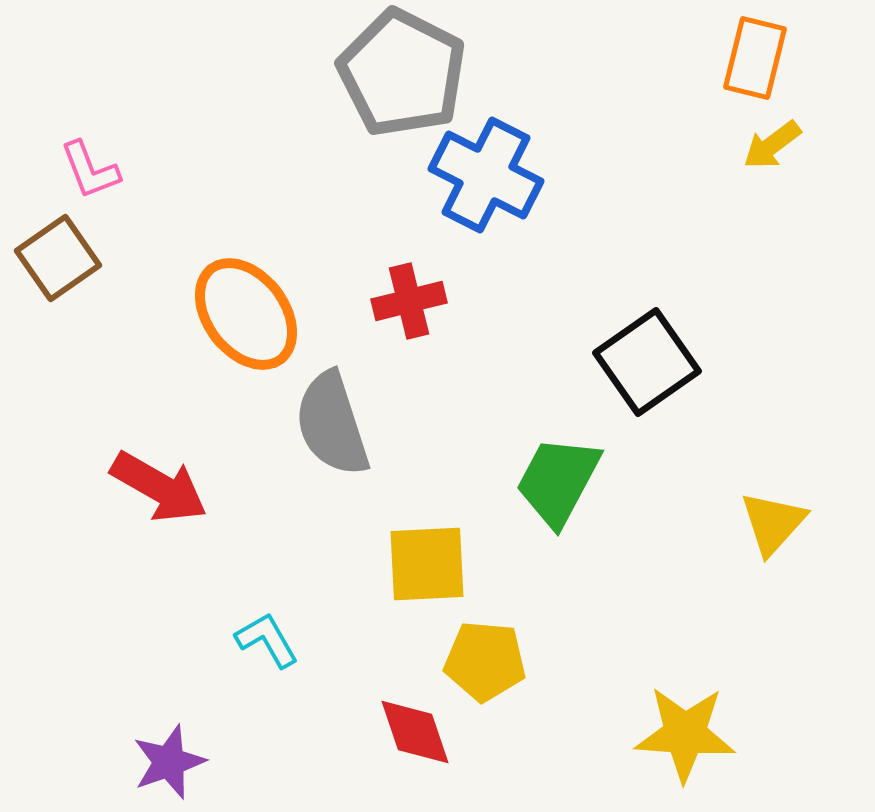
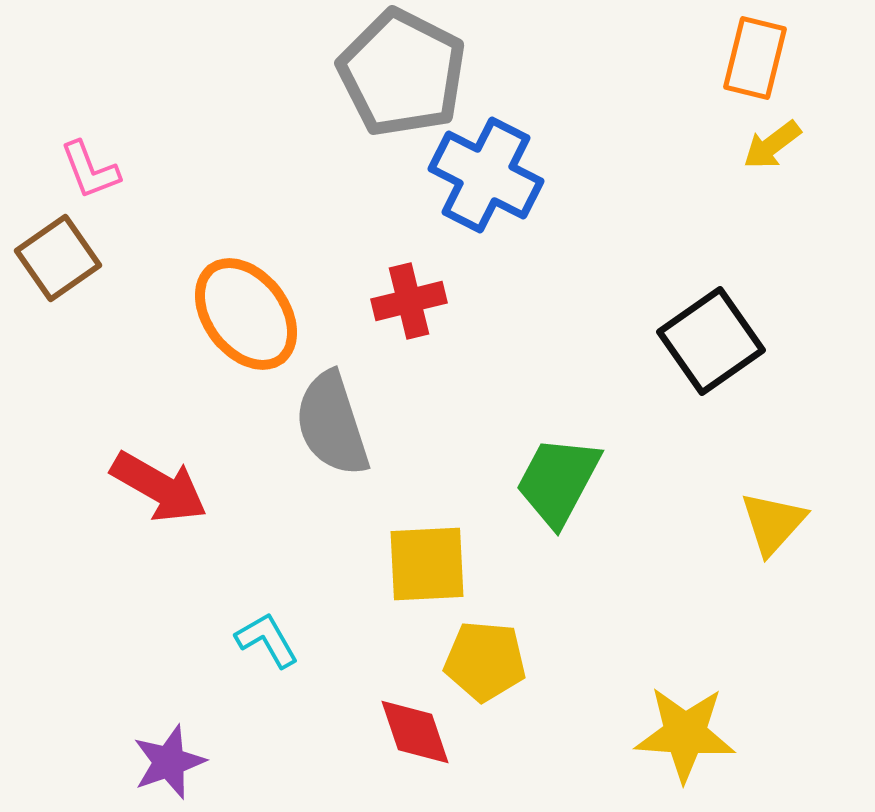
black square: moved 64 px right, 21 px up
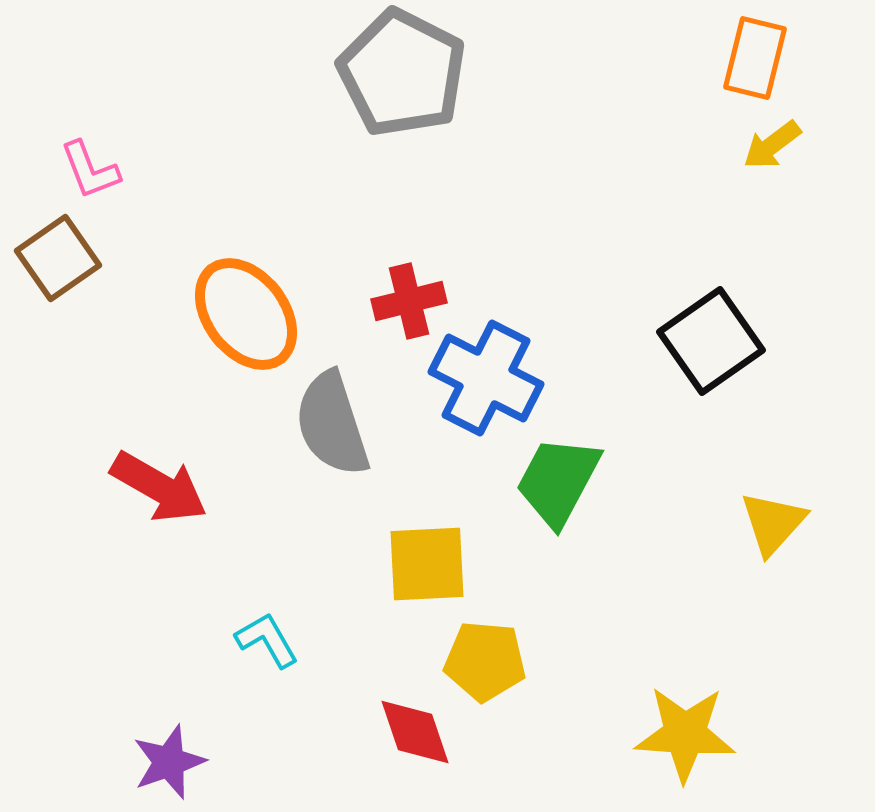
blue cross: moved 203 px down
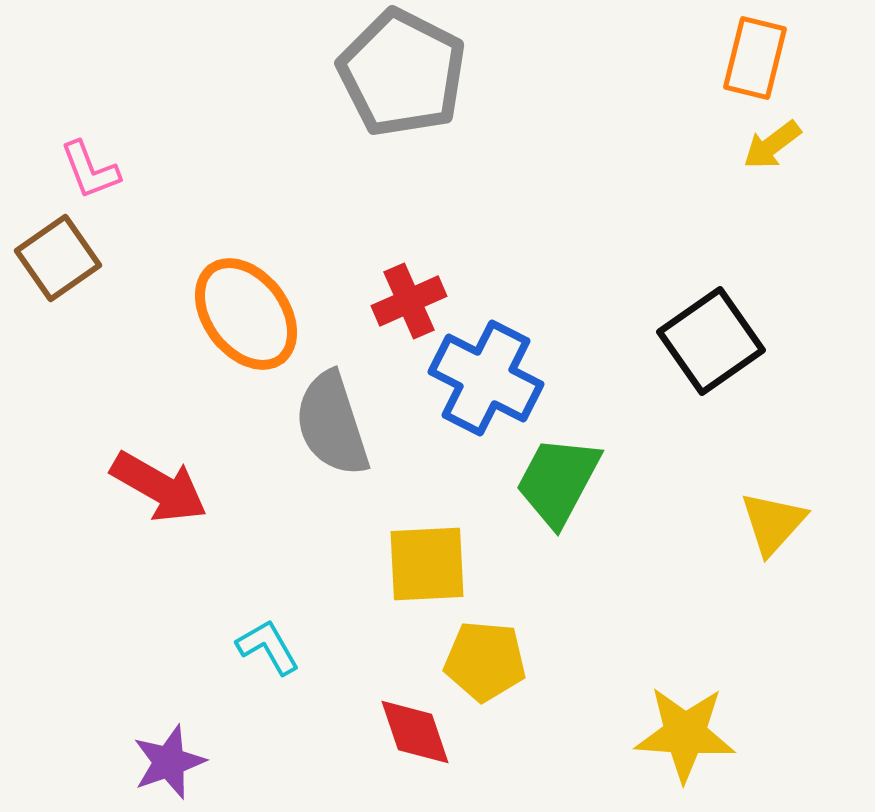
red cross: rotated 10 degrees counterclockwise
cyan L-shape: moved 1 px right, 7 px down
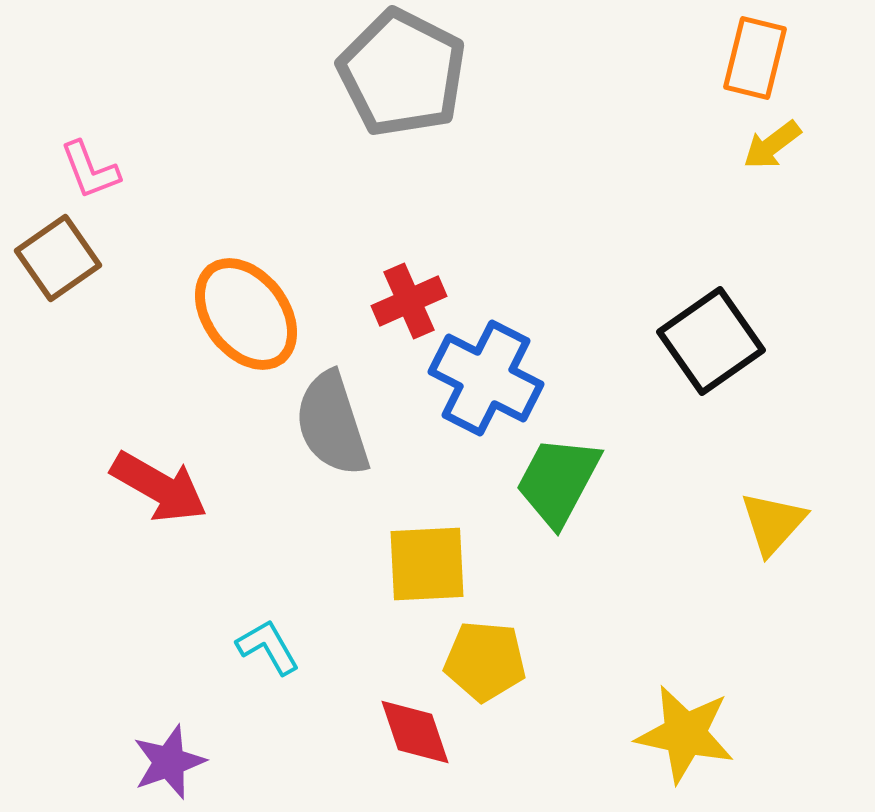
yellow star: rotated 8 degrees clockwise
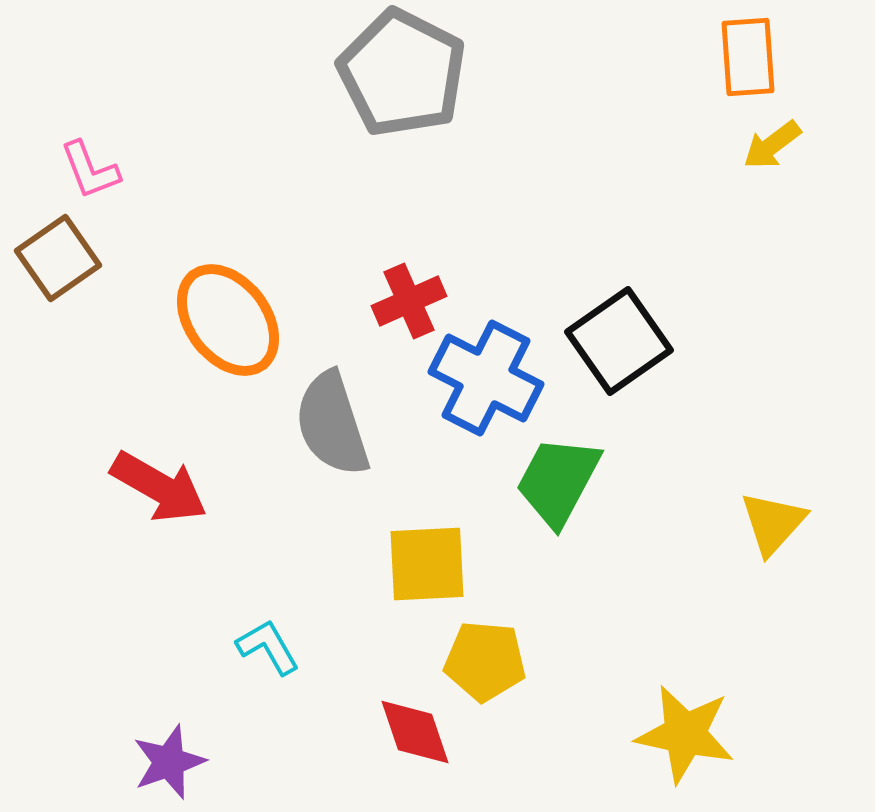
orange rectangle: moved 7 px left, 1 px up; rotated 18 degrees counterclockwise
orange ellipse: moved 18 px left, 6 px down
black square: moved 92 px left
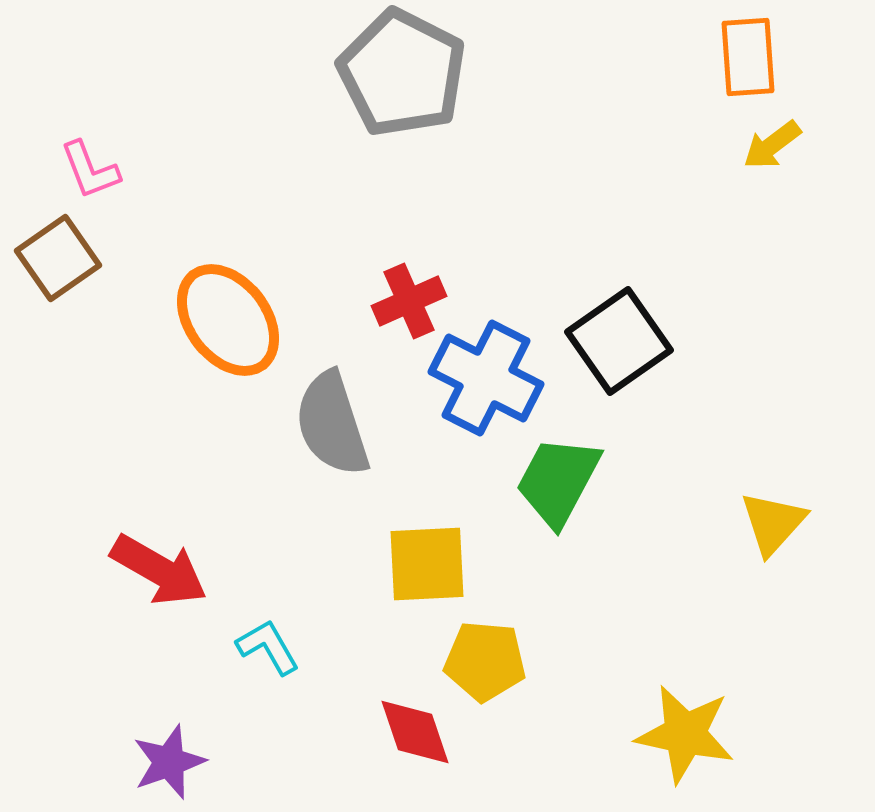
red arrow: moved 83 px down
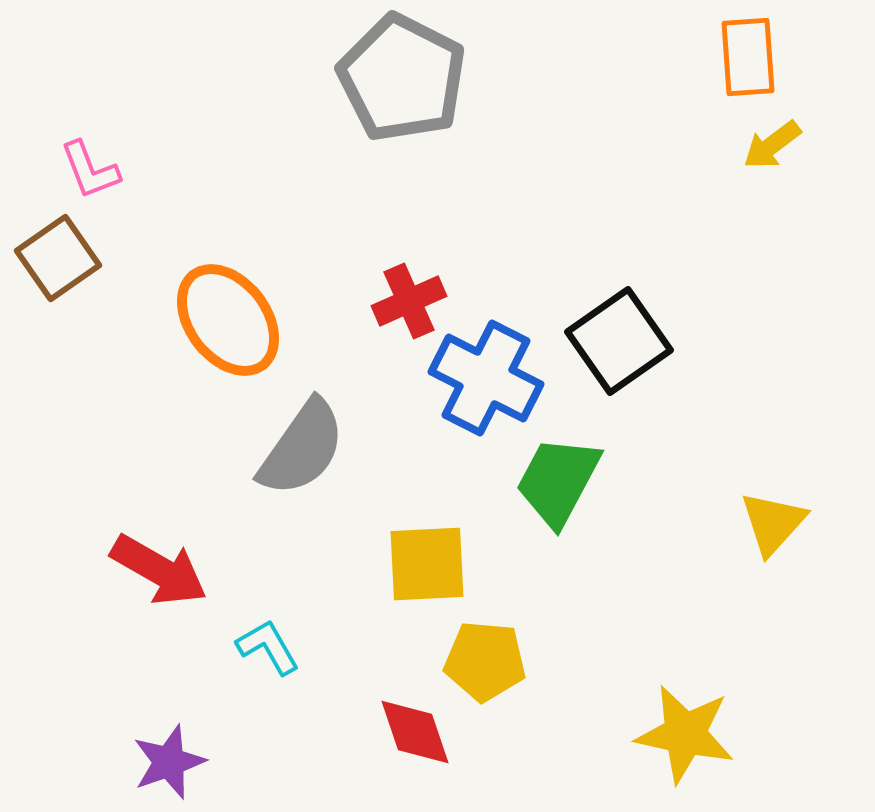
gray pentagon: moved 5 px down
gray semicircle: moved 30 px left, 24 px down; rotated 127 degrees counterclockwise
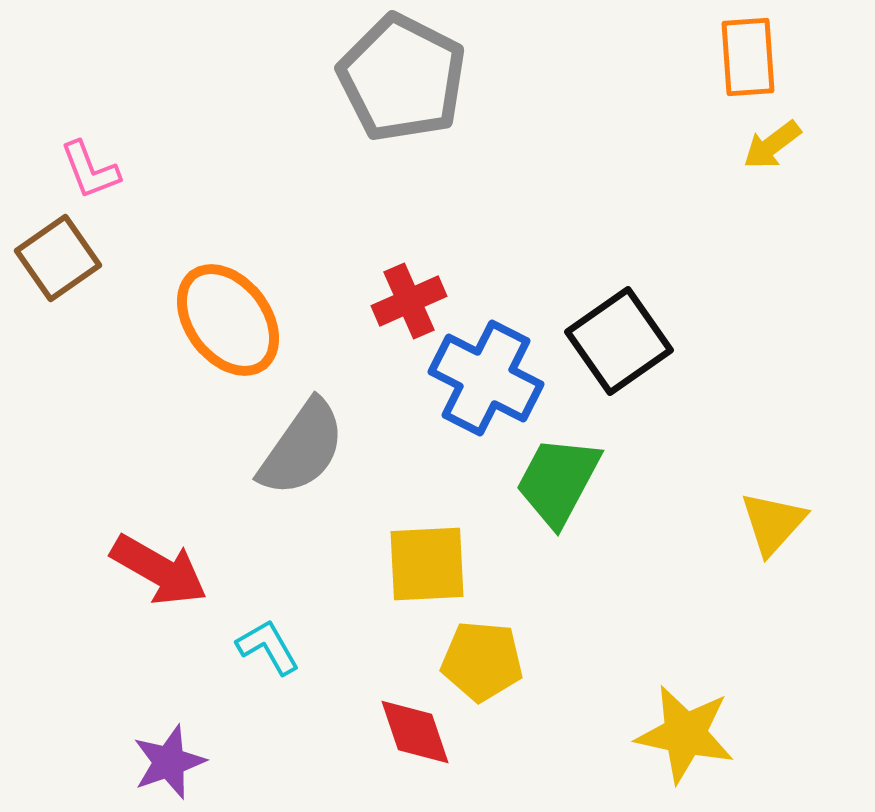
yellow pentagon: moved 3 px left
